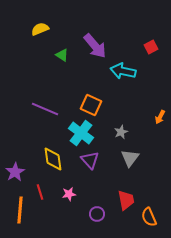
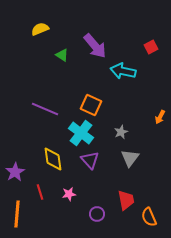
orange line: moved 3 px left, 4 px down
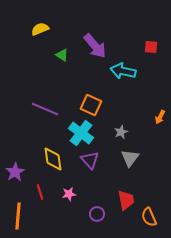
red square: rotated 32 degrees clockwise
orange line: moved 1 px right, 2 px down
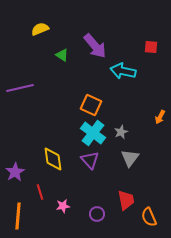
purple line: moved 25 px left, 21 px up; rotated 36 degrees counterclockwise
cyan cross: moved 12 px right
pink star: moved 6 px left, 12 px down
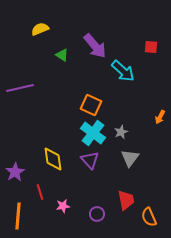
cyan arrow: rotated 150 degrees counterclockwise
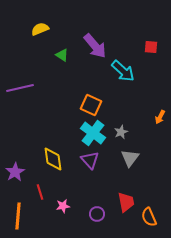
red trapezoid: moved 2 px down
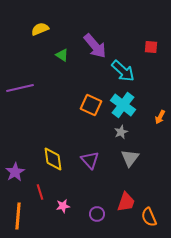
cyan cross: moved 30 px right, 28 px up
red trapezoid: rotated 30 degrees clockwise
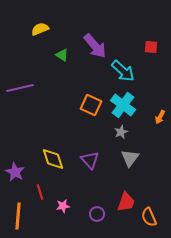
yellow diamond: rotated 10 degrees counterclockwise
purple star: rotated 12 degrees counterclockwise
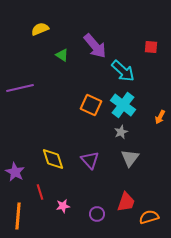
orange semicircle: rotated 96 degrees clockwise
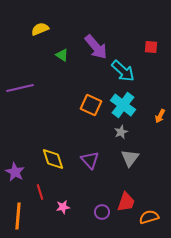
purple arrow: moved 1 px right, 1 px down
orange arrow: moved 1 px up
pink star: moved 1 px down
purple circle: moved 5 px right, 2 px up
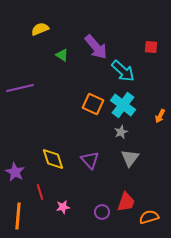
orange square: moved 2 px right, 1 px up
